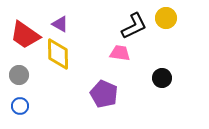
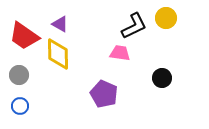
red trapezoid: moved 1 px left, 1 px down
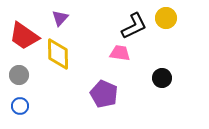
purple triangle: moved 6 px up; rotated 42 degrees clockwise
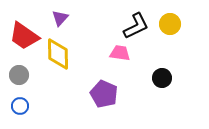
yellow circle: moved 4 px right, 6 px down
black L-shape: moved 2 px right
